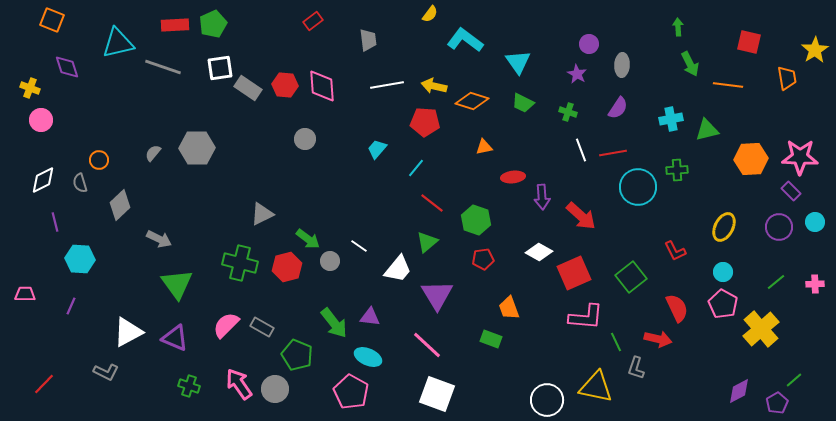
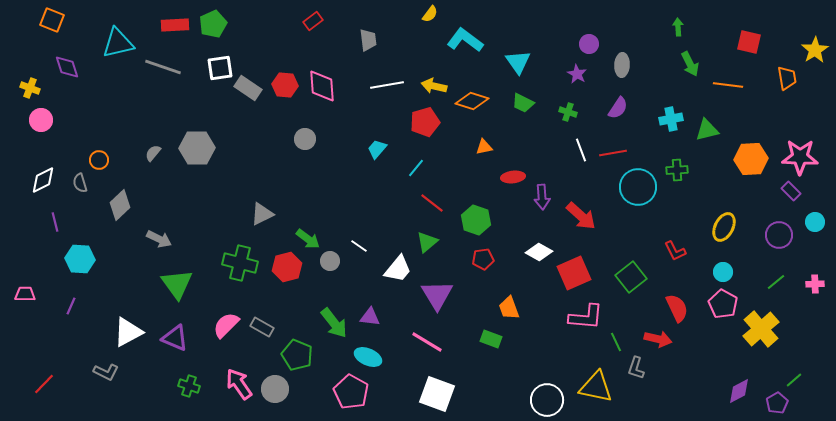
red pentagon at (425, 122): rotated 20 degrees counterclockwise
purple circle at (779, 227): moved 8 px down
pink line at (427, 345): moved 3 px up; rotated 12 degrees counterclockwise
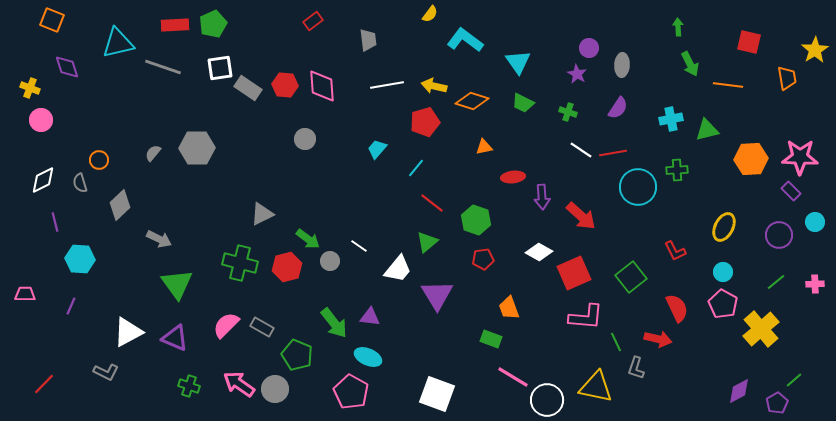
purple circle at (589, 44): moved 4 px down
white line at (581, 150): rotated 35 degrees counterclockwise
pink line at (427, 342): moved 86 px right, 35 px down
pink arrow at (239, 384): rotated 20 degrees counterclockwise
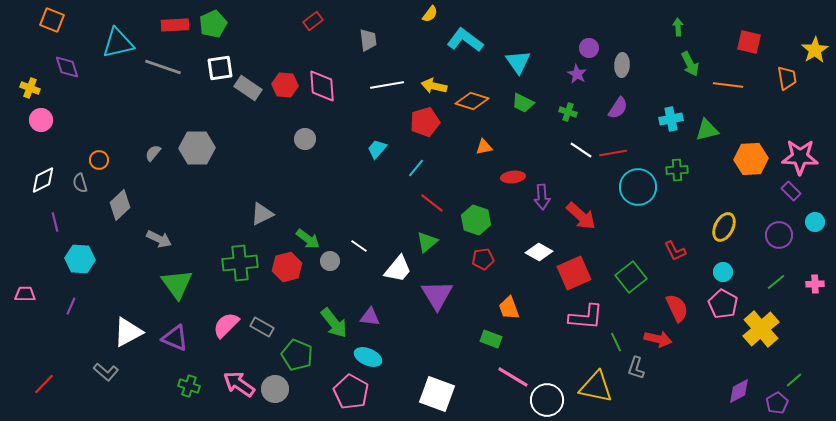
green cross at (240, 263): rotated 20 degrees counterclockwise
gray L-shape at (106, 372): rotated 15 degrees clockwise
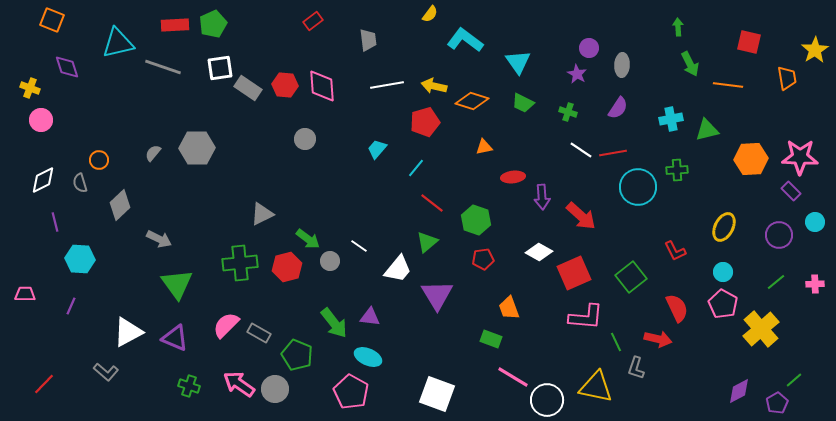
gray rectangle at (262, 327): moved 3 px left, 6 px down
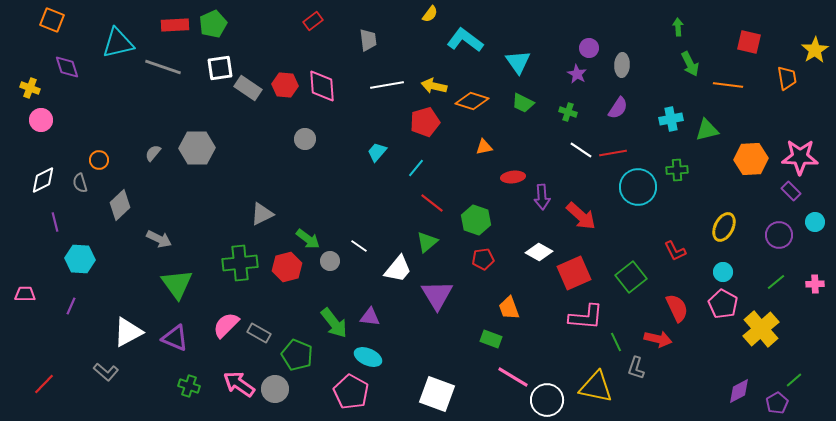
cyan trapezoid at (377, 149): moved 3 px down
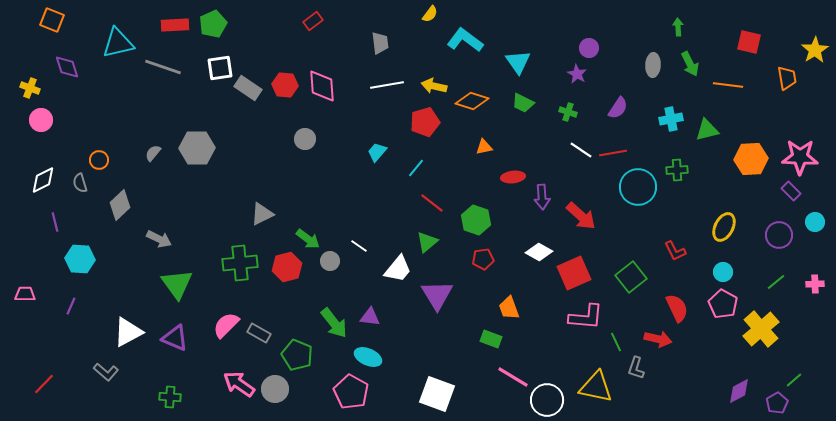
gray trapezoid at (368, 40): moved 12 px right, 3 px down
gray ellipse at (622, 65): moved 31 px right
green cross at (189, 386): moved 19 px left, 11 px down; rotated 15 degrees counterclockwise
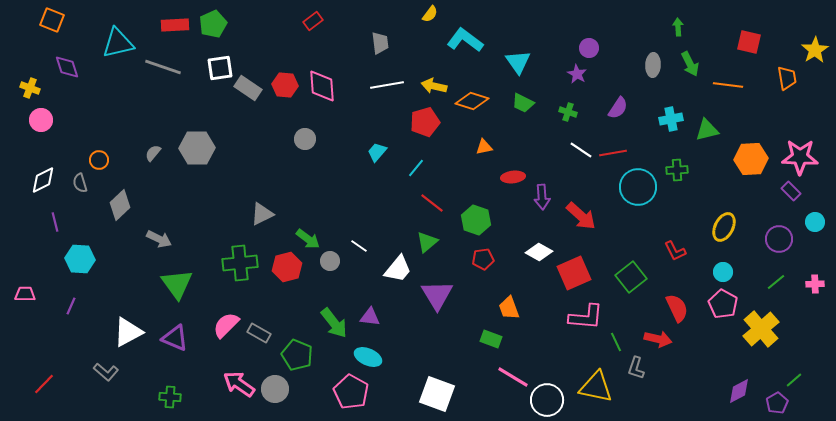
purple circle at (779, 235): moved 4 px down
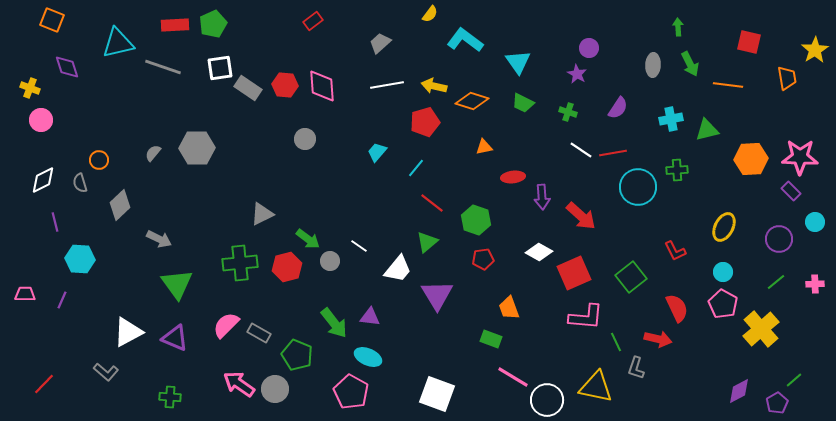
gray trapezoid at (380, 43): rotated 125 degrees counterclockwise
purple line at (71, 306): moved 9 px left, 6 px up
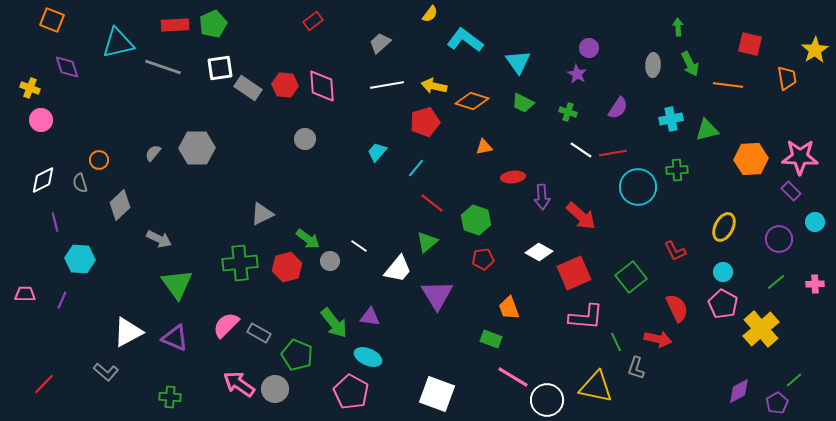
red square at (749, 42): moved 1 px right, 2 px down
